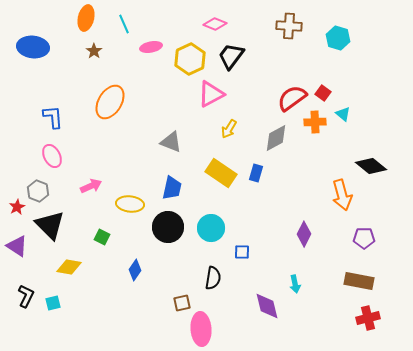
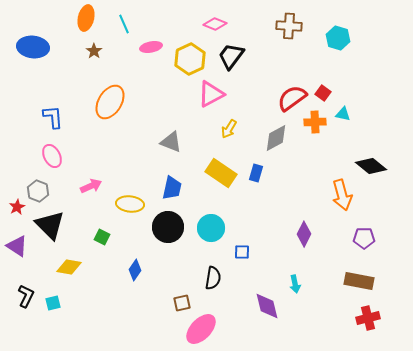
cyan triangle at (343, 114): rotated 28 degrees counterclockwise
pink ellipse at (201, 329): rotated 48 degrees clockwise
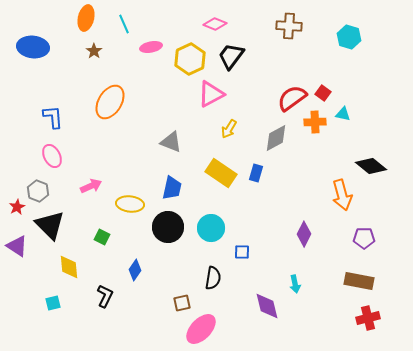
cyan hexagon at (338, 38): moved 11 px right, 1 px up
yellow diamond at (69, 267): rotated 75 degrees clockwise
black L-shape at (26, 296): moved 79 px right
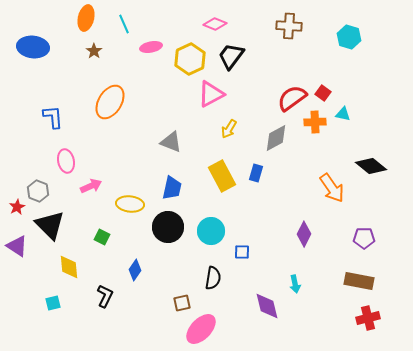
pink ellipse at (52, 156): moved 14 px right, 5 px down; rotated 15 degrees clockwise
yellow rectangle at (221, 173): moved 1 px right, 3 px down; rotated 28 degrees clockwise
orange arrow at (342, 195): moved 10 px left, 7 px up; rotated 20 degrees counterclockwise
cyan circle at (211, 228): moved 3 px down
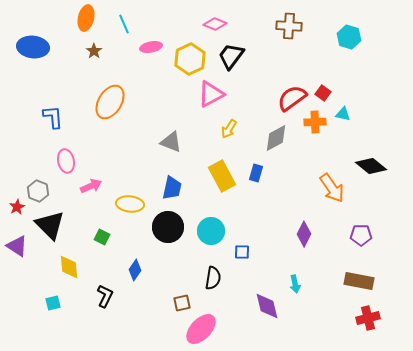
purple pentagon at (364, 238): moved 3 px left, 3 px up
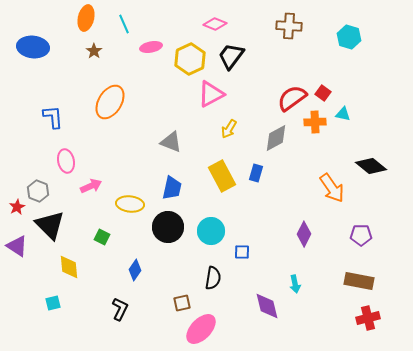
black L-shape at (105, 296): moved 15 px right, 13 px down
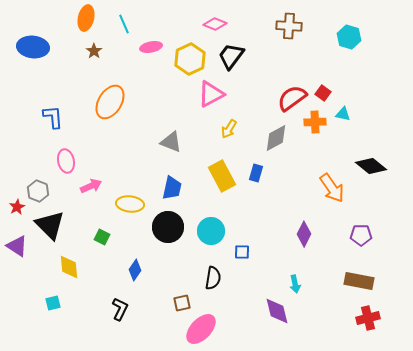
purple diamond at (267, 306): moved 10 px right, 5 px down
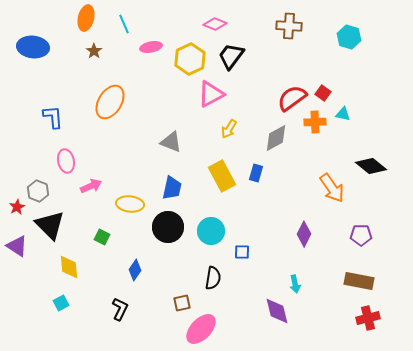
cyan square at (53, 303): moved 8 px right; rotated 14 degrees counterclockwise
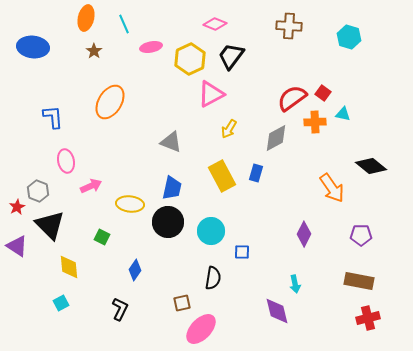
black circle at (168, 227): moved 5 px up
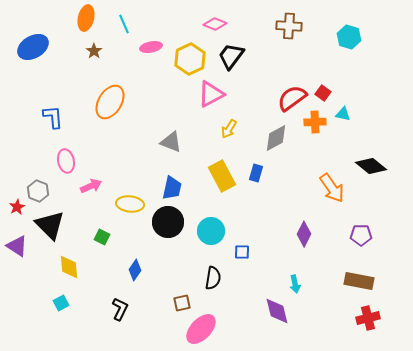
blue ellipse at (33, 47): rotated 36 degrees counterclockwise
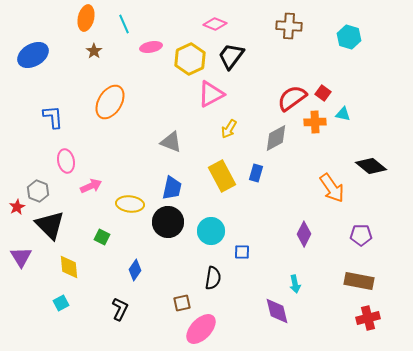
blue ellipse at (33, 47): moved 8 px down
purple triangle at (17, 246): moved 4 px right, 11 px down; rotated 25 degrees clockwise
